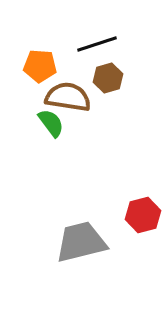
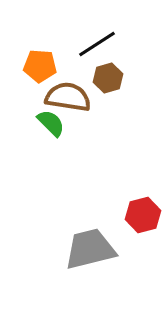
black line: rotated 15 degrees counterclockwise
green semicircle: rotated 8 degrees counterclockwise
gray trapezoid: moved 9 px right, 7 px down
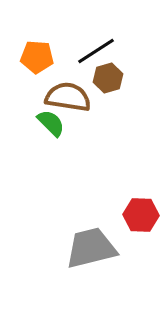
black line: moved 1 px left, 7 px down
orange pentagon: moved 3 px left, 9 px up
red hexagon: moved 2 px left; rotated 16 degrees clockwise
gray trapezoid: moved 1 px right, 1 px up
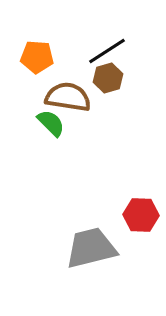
black line: moved 11 px right
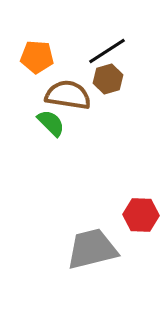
brown hexagon: moved 1 px down
brown semicircle: moved 2 px up
gray trapezoid: moved 1 px right, 1 px down
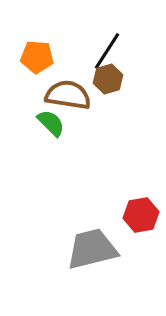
black line: rotated 24 degrees counterclockwise
red hexagon: rotated 12 degrees counterclockwise
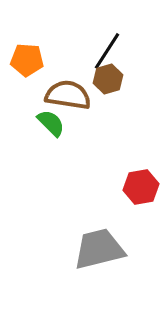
orange pentagon: moved 10 px left, 3 px down
red hexagon: moved 28 px up
gray trapezoid: moved 7 px right
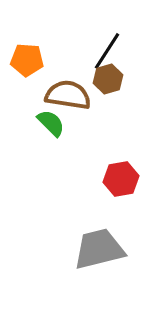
red hexagon: moved 20 px left, 8 px up
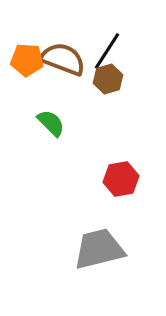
brown semicircle: moved 5 px left, 36 px up; rotated 12 degrees clockwise
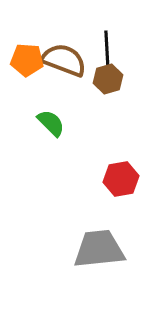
black line: rotated 36 degrees counterclockwise
brown semicircle: moved 1 px right, 1 px down
gray trapezoid: rotated 8 degrees clockwise
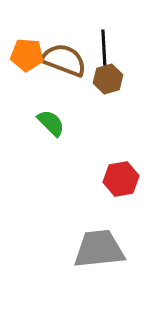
black line: moved 3 px left, 1 px up
orange pentagon: moved 5 px up
